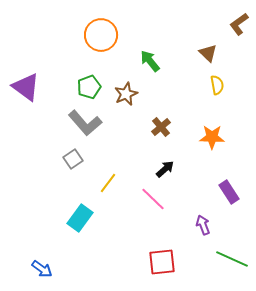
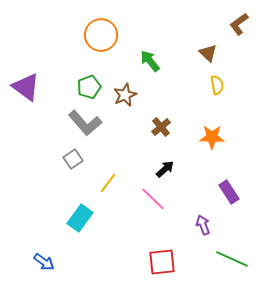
brown star: moved 1 px left, 1 px down
blue arrow: moved 2 px right, 7 px up
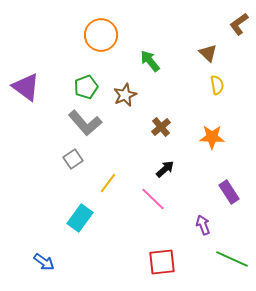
green pentagon: moved 3 px left
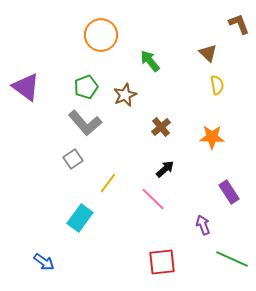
brown L-shape: rotated 105 degrees clockwise
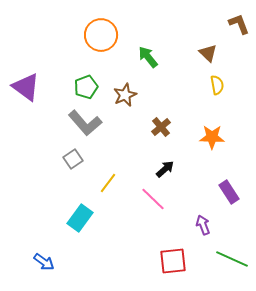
green arrow: moved 2 px left, 4 px up
red square: moved 11 px right, 1 px up
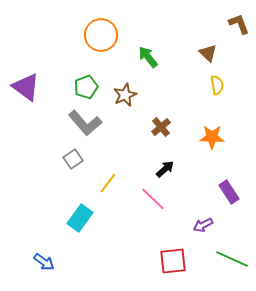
purple arrow: rotated 96 degrees counterclockwise
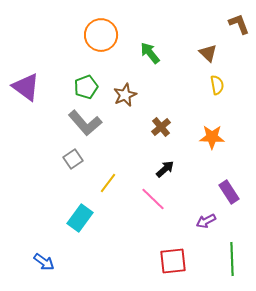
green arrow: moved 2 px right, 4 px up
purple arrow: moved 3 px right, 4 px up
green line: rotated 64 degrees clockwise
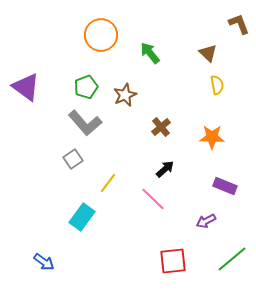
purple rectangle: moved 4 px left, 6 px up; rotated 35 degrees counterclockwise
cyan rectangle: moved 2 px right, 1 px up
green line: rotated 52 degrees clockwise
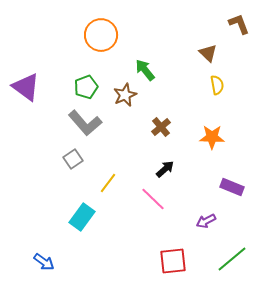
green arrow: moved 5 px left, 17 px down
purple rectangle: moved 7 px right, 1 px down
